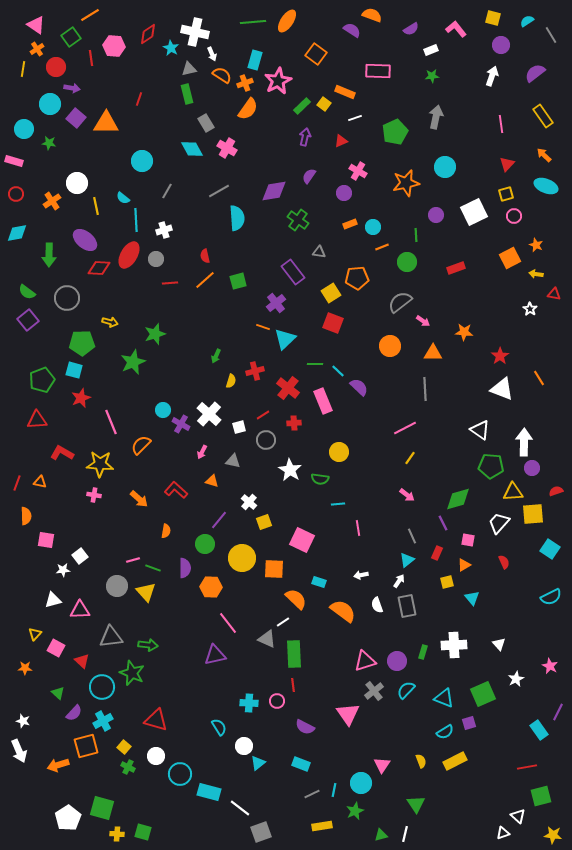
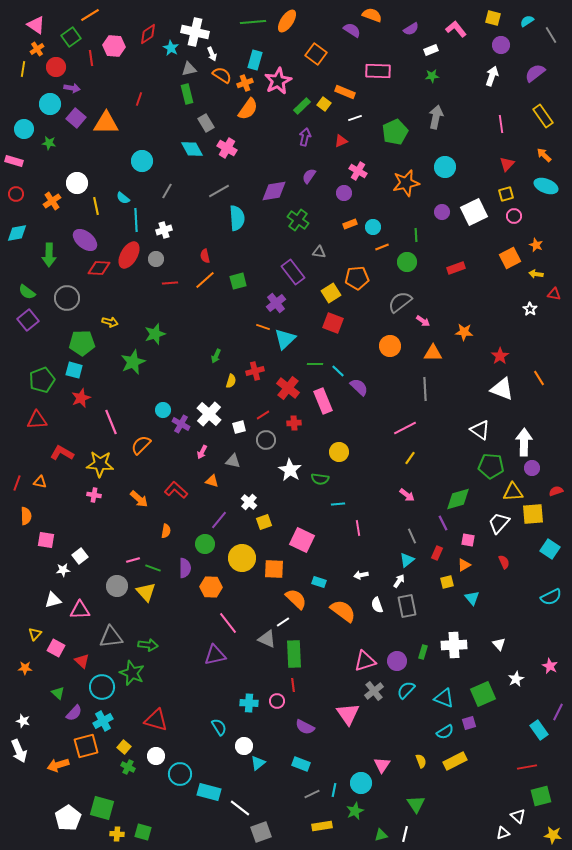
purple circle at (436, 215): moved 6 px right, 3 px up
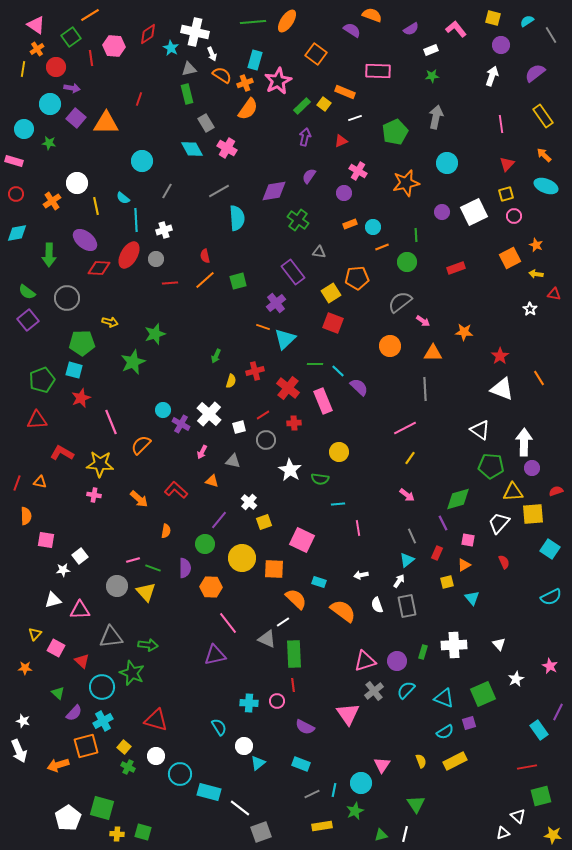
cyan circle at (445, 167): moved 2 px right, 4 px up
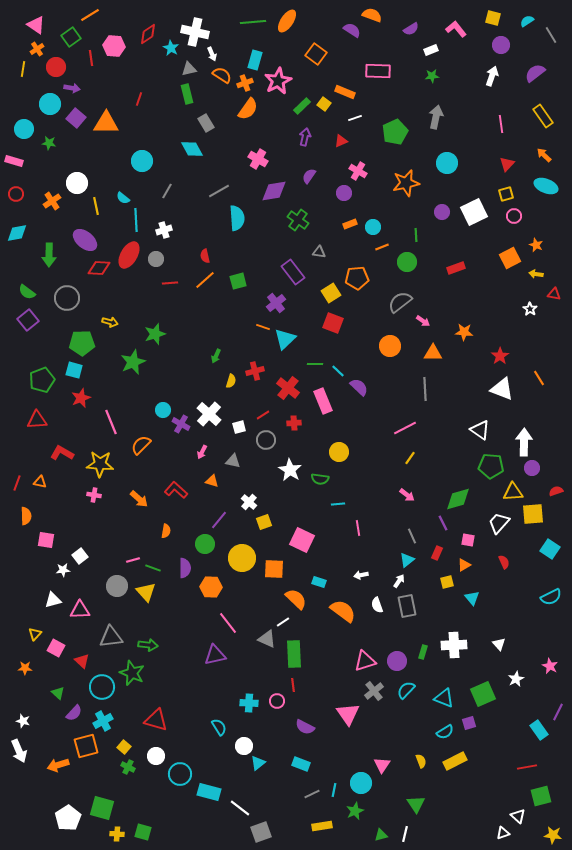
pink cross at (227, 148): moved 31 px right, 11 px down
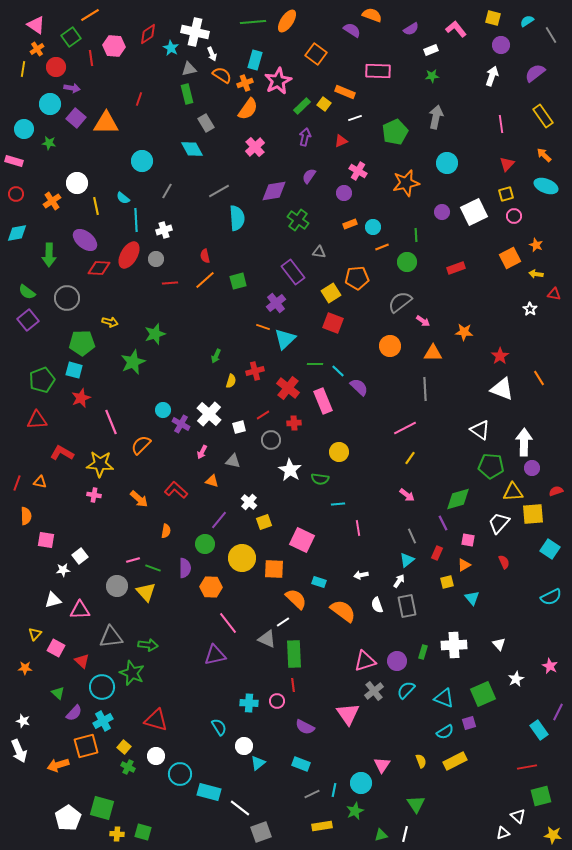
pink cross at (258, 159): moved 3 px left, 12 px up; rotated 18 degrees clockwise
gray circle at (266, 440): moved 5 px right
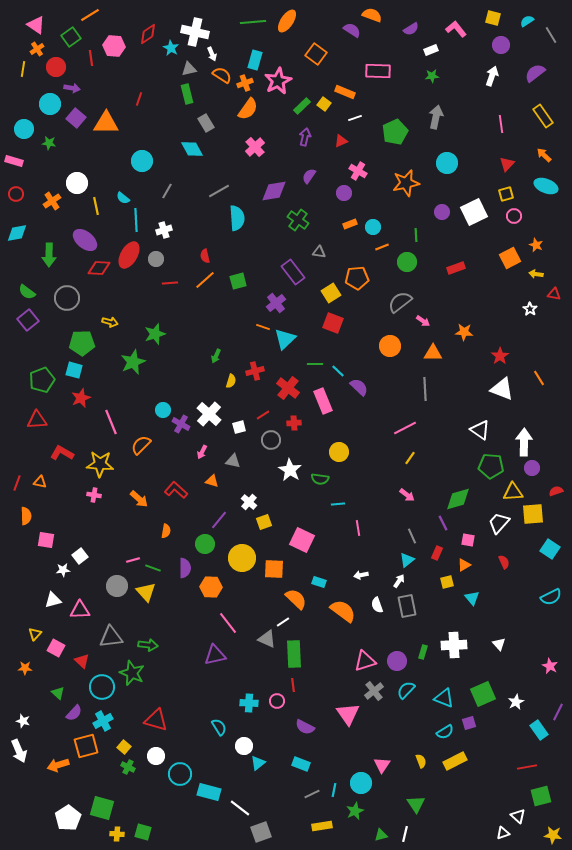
white star at (516, 679): moved 23 px down
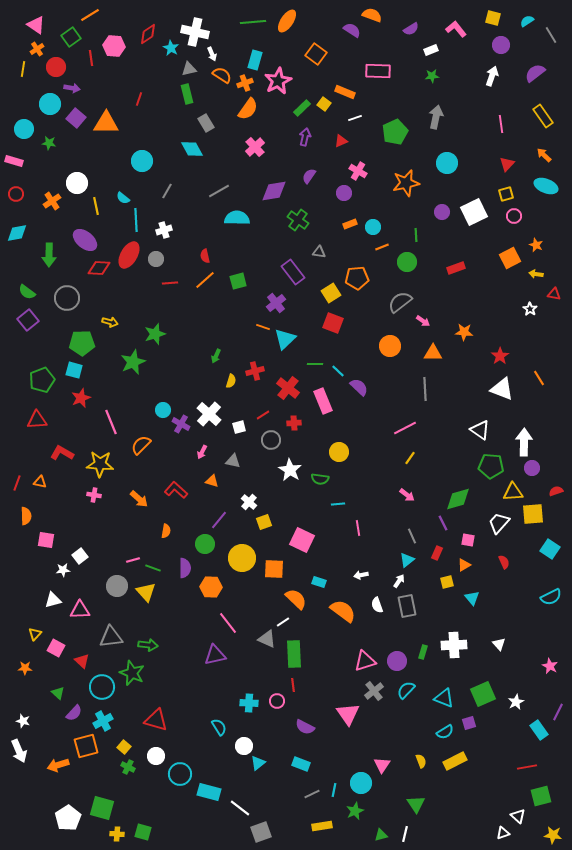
green rectangle at (302, 106): moved 2 px down
cyan semicircle at (237, 218): rotated 85 degrees counterclockwise
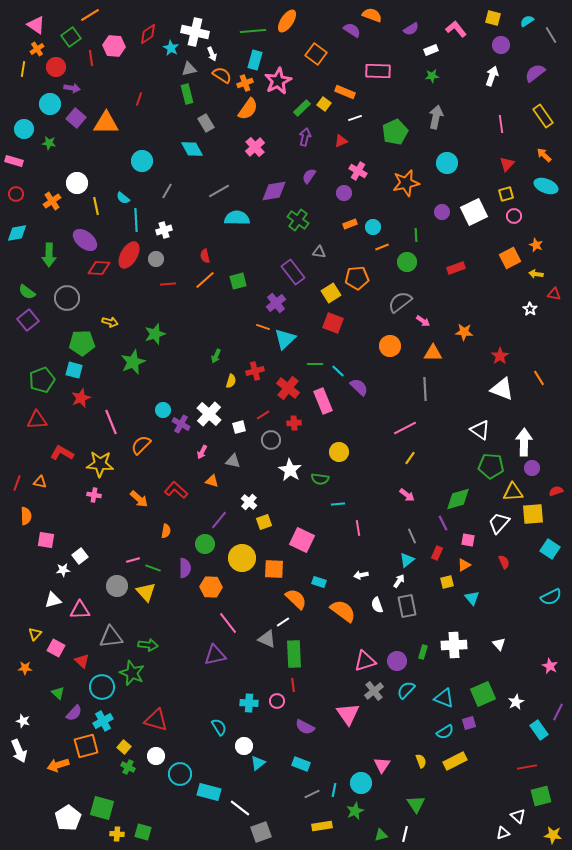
green line at (253, 22): moved 9 px down
red line at (170, 283): moved 2 px left, 1 px down
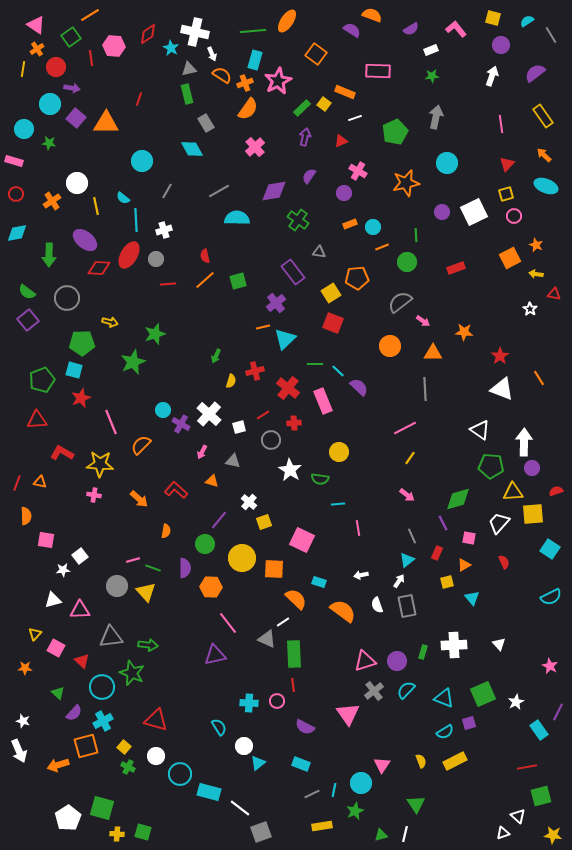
orange line at (263, 327): rotated 32 degrees counterclockwise
pink square at (468, 540): moved 1 px right, 2 px up
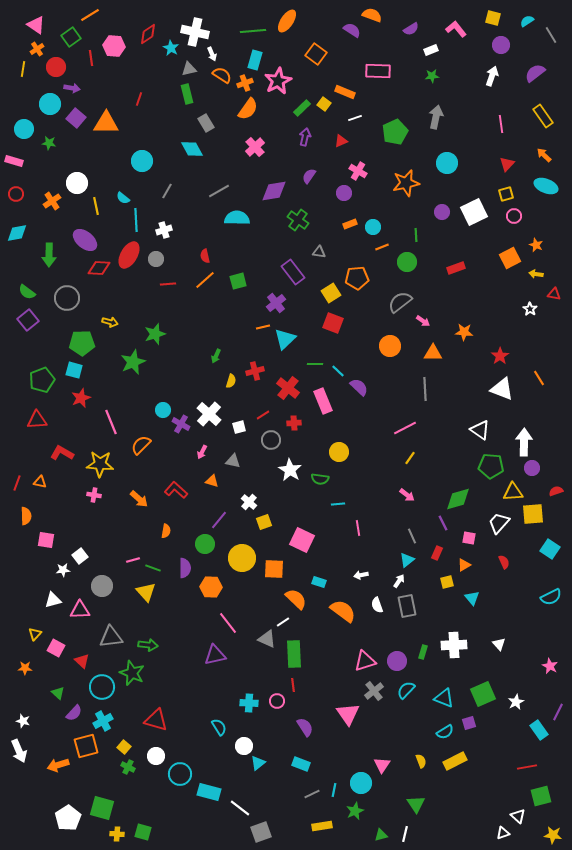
gray circle at (117, 586): moved 15 px left
purple semicircle at (305, 727): rotated 150 degrees counterclockwise
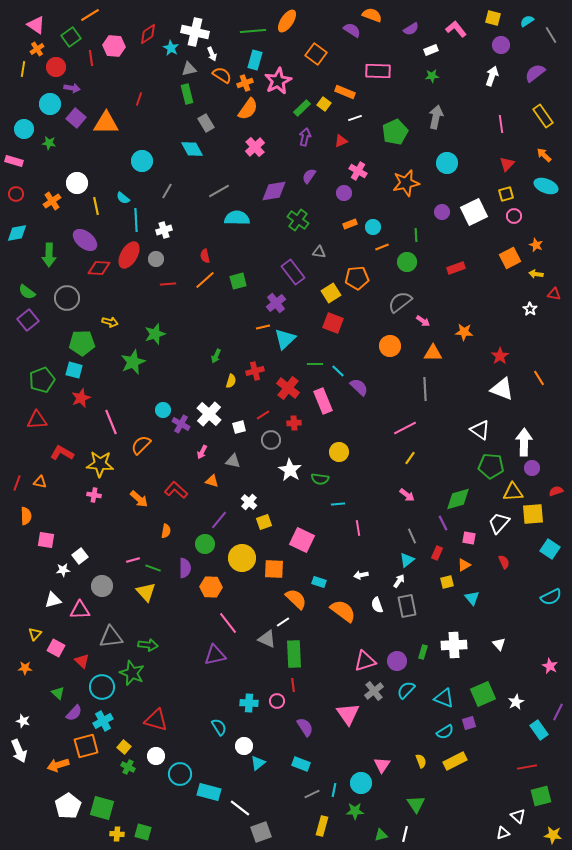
green star at (355, 811): rotated 24 degrees clockwise
white pentagon at (68, 818): moved 12 px up
yellow rectangle at (322, 826): rotated 66 degrees counterclockwise
